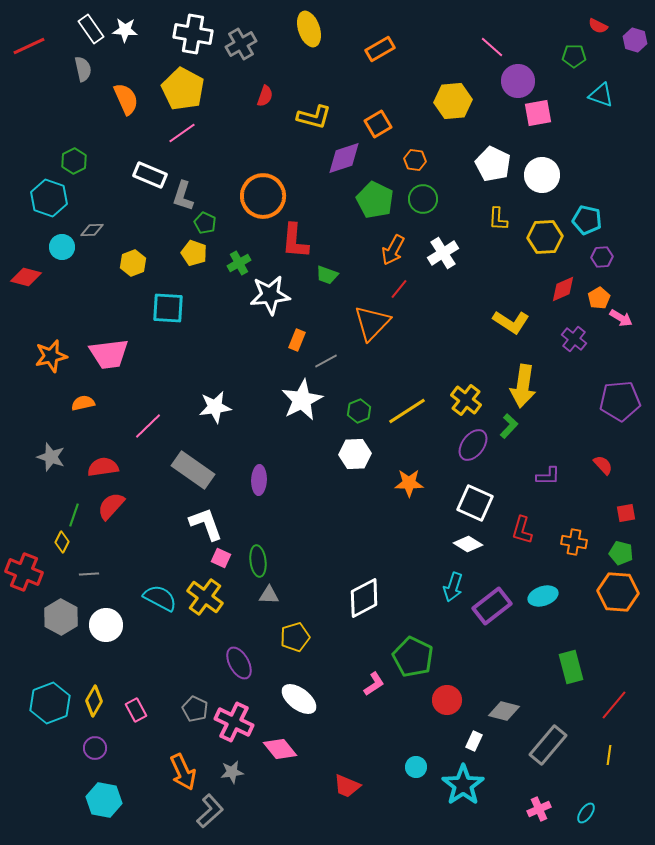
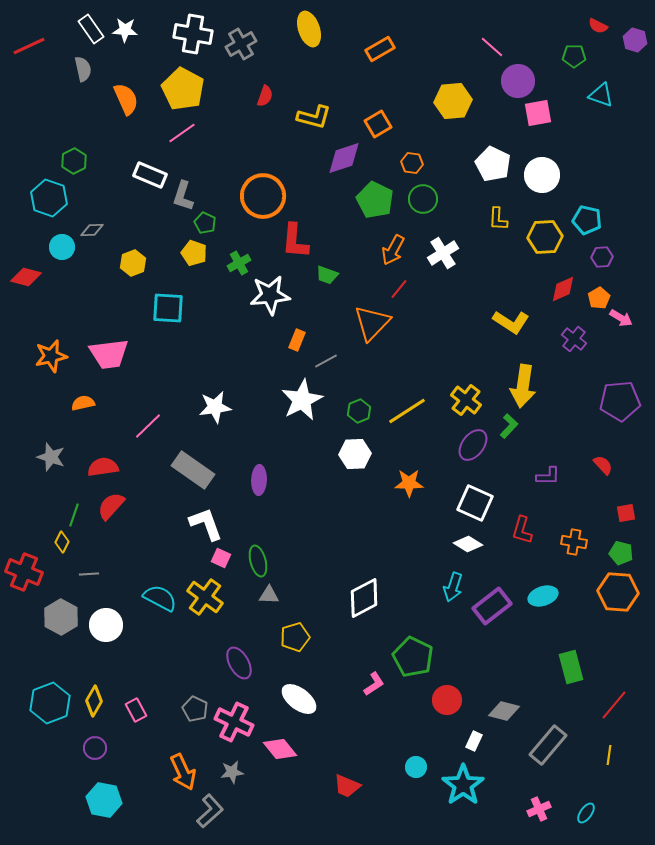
orange hexagon at (415, 160): moved 3 px left, 3 px down
green ellipse at (258, 561): rotated 8 degrees counterclockwise
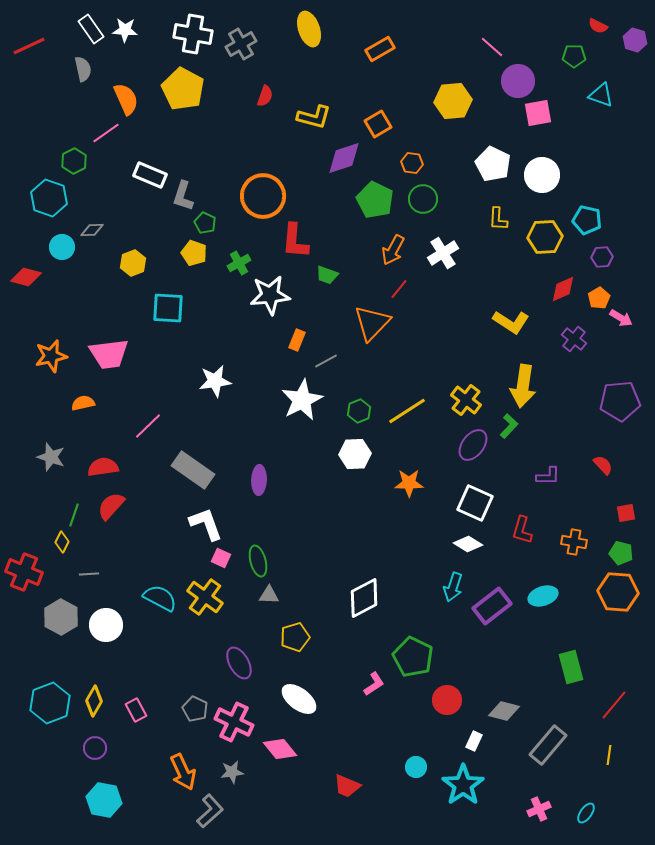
pink line at (182, 133): moved 76 px left
white star at (215, 407): moved 26 px up
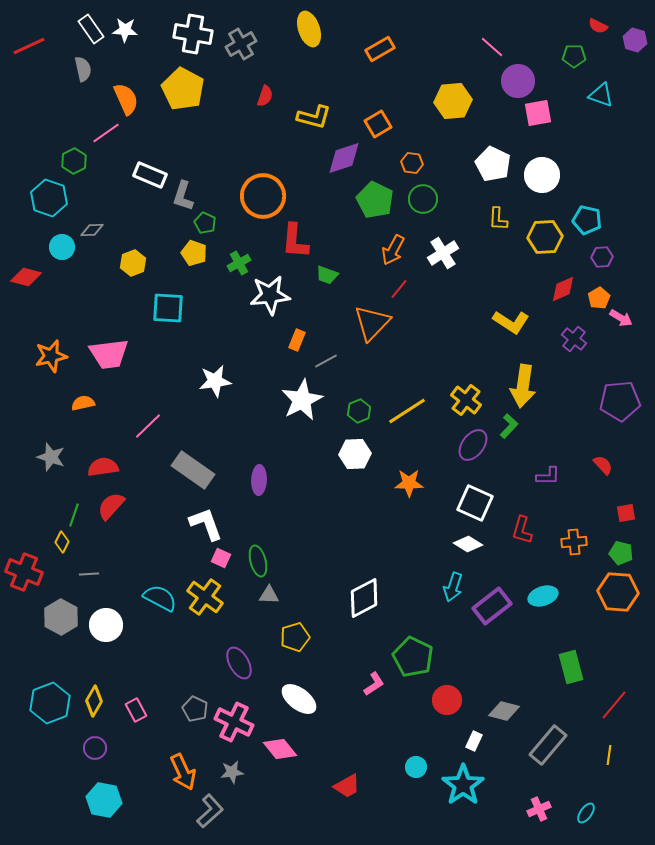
orange cross at (574, 542): rotated 15 degrees counterclockwise
red trapezoid at (347, 786): rotated 52 degrees counterclockwise
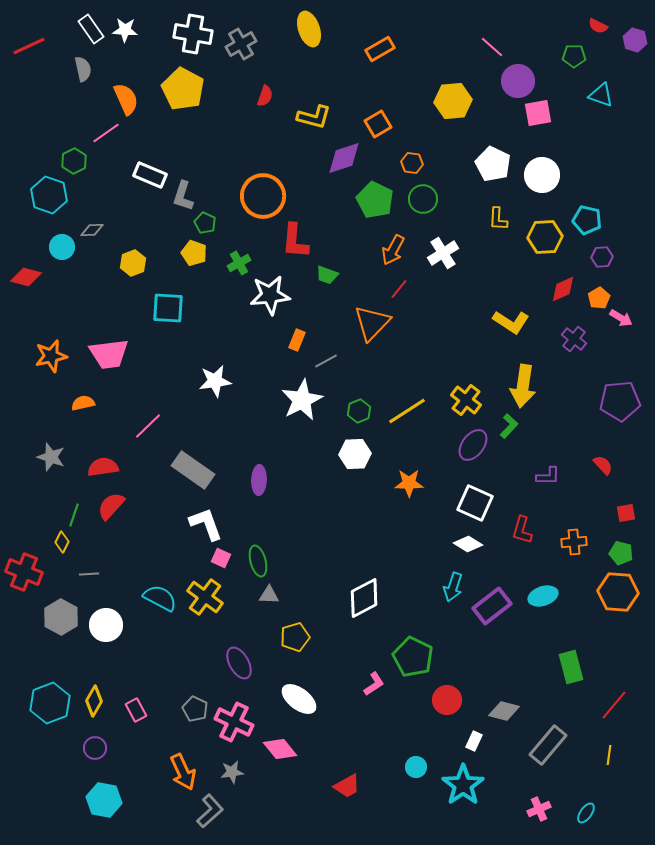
cyan hexagon at (49, 198): moved 3 px up
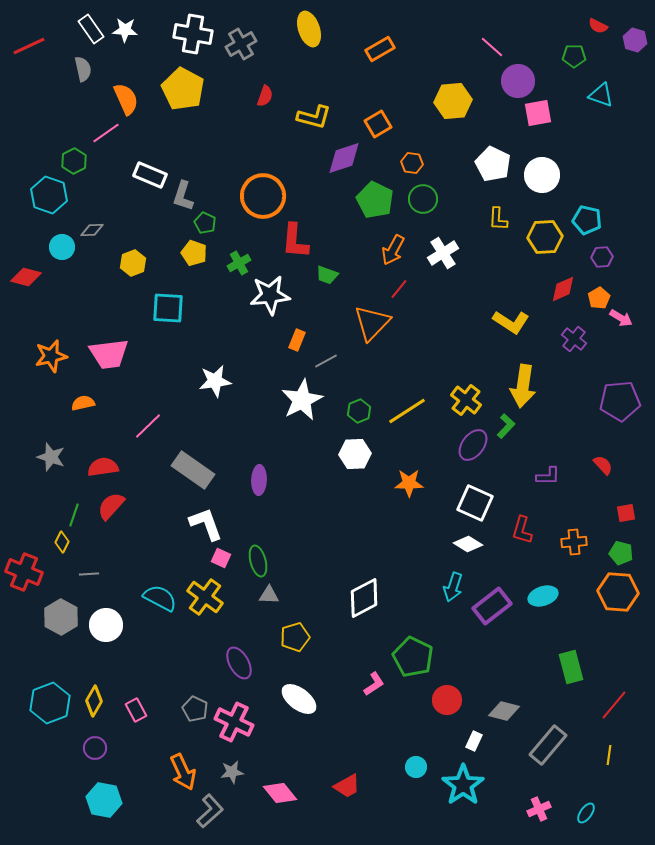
green L-shape at (509, 426): moved 3 px left
pink diamond at (280, 749): moved 44 px down
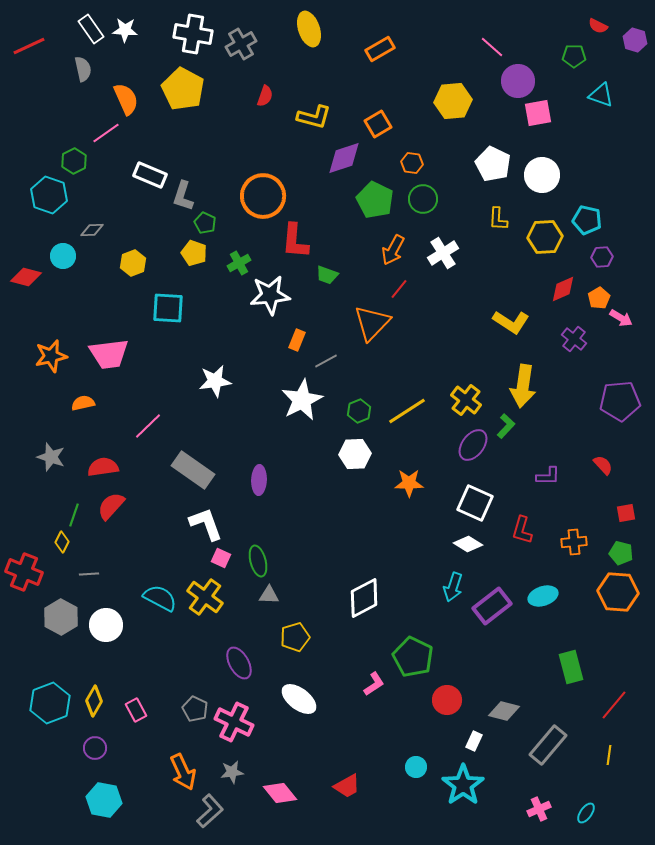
cyan circle at (62, 247): moved 1 px right, 9 px down
